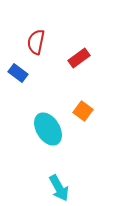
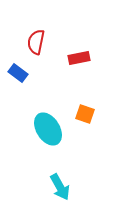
red rectangle: rotated 25 degrees clockwise
orange square: moved 2 px right, 3 px down; rotated 18 degrees counterclockwise
cyan arrow: moved 1 px right, 1 px up
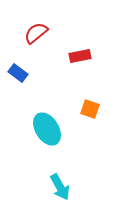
red semicircle: moved 9 px up; rotated 40 degrees clockwise
red rectangle: moved 1 px right, 2 px up
orange square: moved 5 px right, 5 px up
cyan ellipse: moved 1 px left
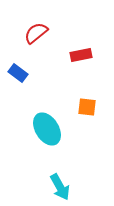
red rectangle: moved 1 px right, 1 px up
orange square: moved 3 px left, 2 px up; rotated 12 degrees counterclockwise
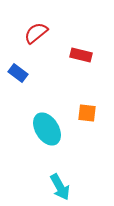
red rectangle: rotated 25 degrees clockwise
orange square: moved 6 px down
